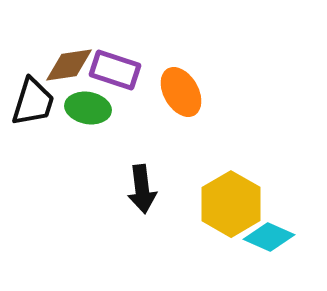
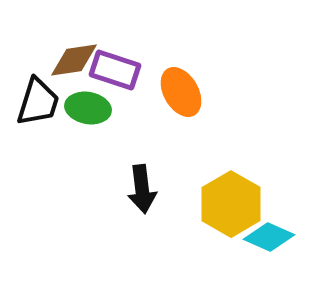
brown diamond: moved 5 px right, 5 px up
black trapezoid: moved 5 px right
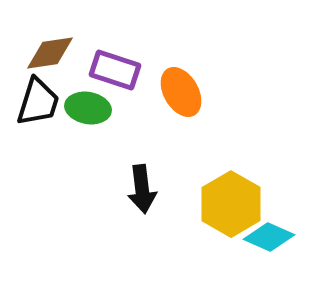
brown diamond: moved 24 px left, 7 px up
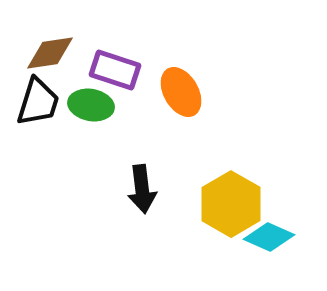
green ellipse: moved 3 px right, 3 px up
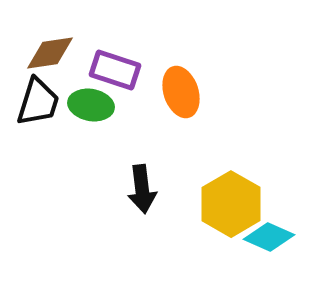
orange ellipse: rotated 12 degrees clockwise
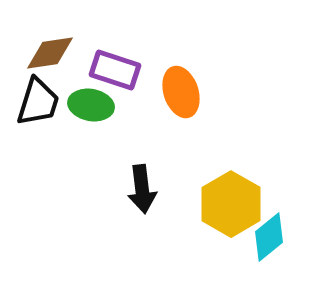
cyan diamond: rotated 63 degrees counterclockwise
